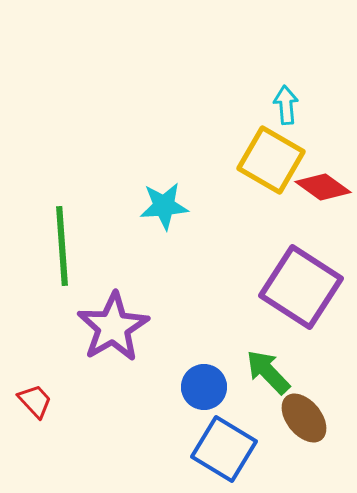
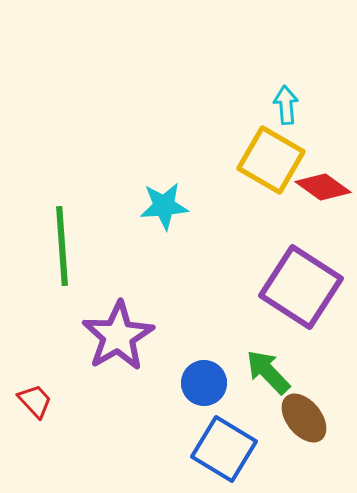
purple star: moved 5 px right, 9 px down
blue circle: moved 4 px up
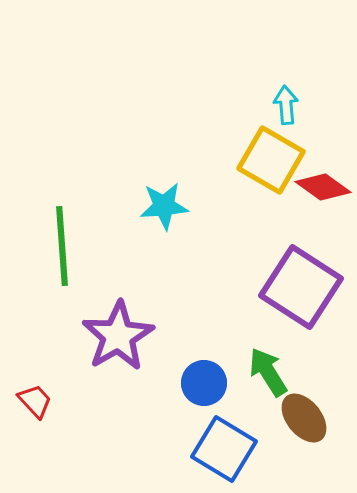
green arrow: rotated 12 degrees clockwise
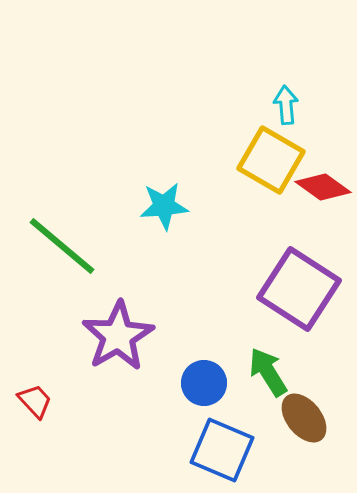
green line: rotated 46 degrees counterclockwise
purple square: moved 2 px left, 2 px down
blue square: moved 2 px left, 1 px down; rotated 8 degrees counterclockwise
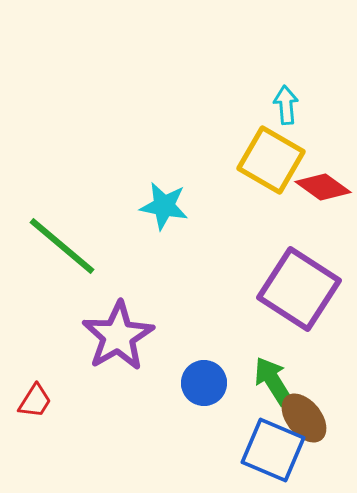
cyan star: rotated 15 degrees clockwise
green arrow: moved 5 px right, 9 px down
red trapezoid: rotated 75 degrees clockwise
blue square: moved 51 px right
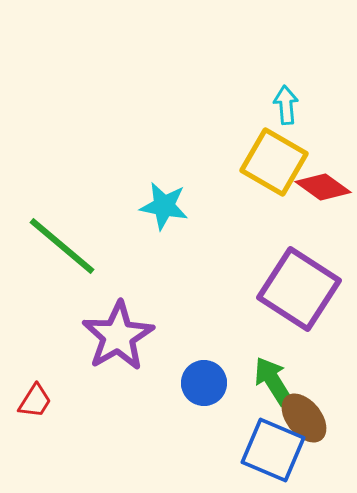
yellow square: moved 3 px right, 2 px down
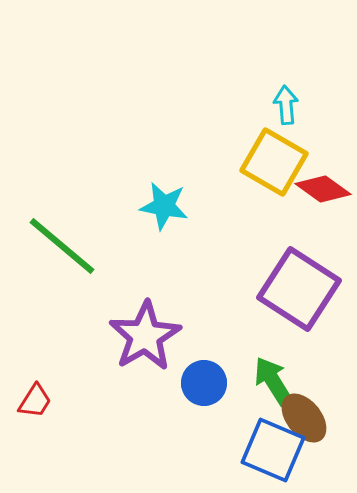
red diamond: moved 2 px down
purple star: moved 27 px right
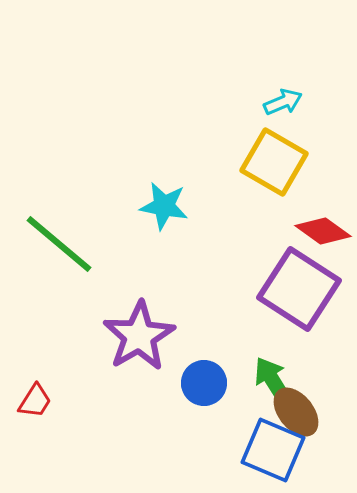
cyan arrow: moved 3 px left, 3 px up; rotated 72 degrees clockwise
red diamond: moved 42 px down
green line: moved 3 px left, 2 px up
purple star: moved 6 px left
brown ellipse: moved 8 px left, 6 px up
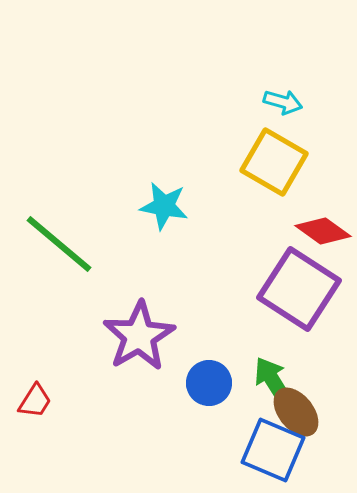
cyan arrow: rotated 39 degrees clockwise
blue circle: moved 5 px right
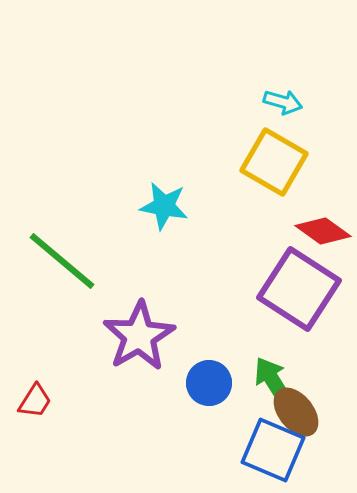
green line: moved 3 px right, 17 px down
